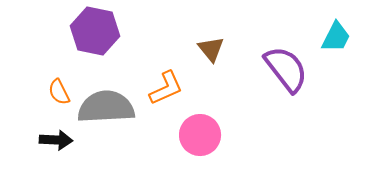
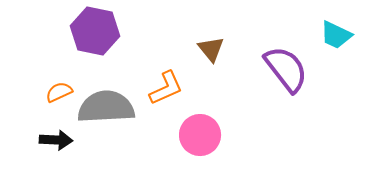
cyan trapezoid: moved 2 px up; rotated 88 degrees clockwise
orange semicircle: rotated 92 degrees clockwise
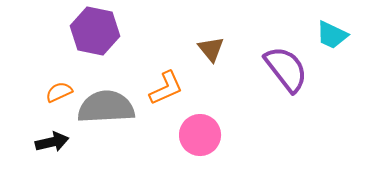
cyan trapezoid: moved 4 px left
black arrow: moved 4 px left, 2 px down; rotated 16 degrees counterclockwise
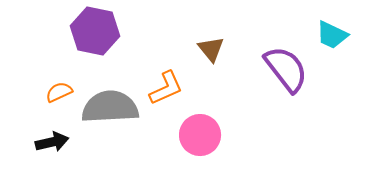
gray semicircle: moved 4 px right
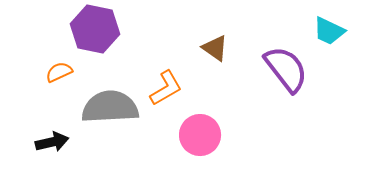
purple hexagon: moved 2 px up
cyan trapezoid: moved 3 px left, 4 px up
brown triangle: moved 4 px right, 1 px up; rotated 16 degrees counterclockwise
orange L-shape: rotated 6 degrees counterclockwise
orange semicircle: moved 20 px up
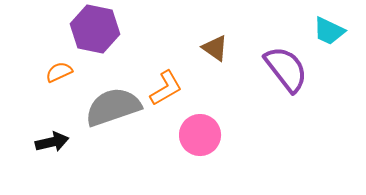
gray semicircle: moved 3 px right; rotated 16 degrees counterclockwise
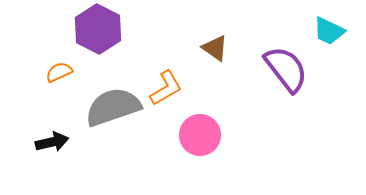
purple hexagon: moved 3 px right; rotated 15 degrees clockwise
